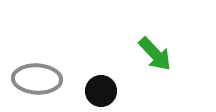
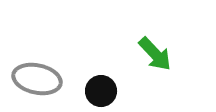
gray ellipse: rotated 9 degrees clockwise
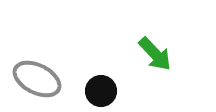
gray ellipse: rotated 15 degrees clockwise
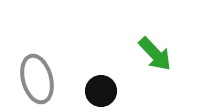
gray ellipse: rotated 48 degrees clockwise
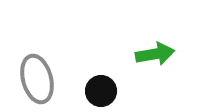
green arrow: rotated 57 degrees counterclockwise
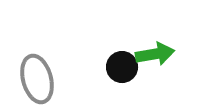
black circle: moved 21 px right, 24 px up
